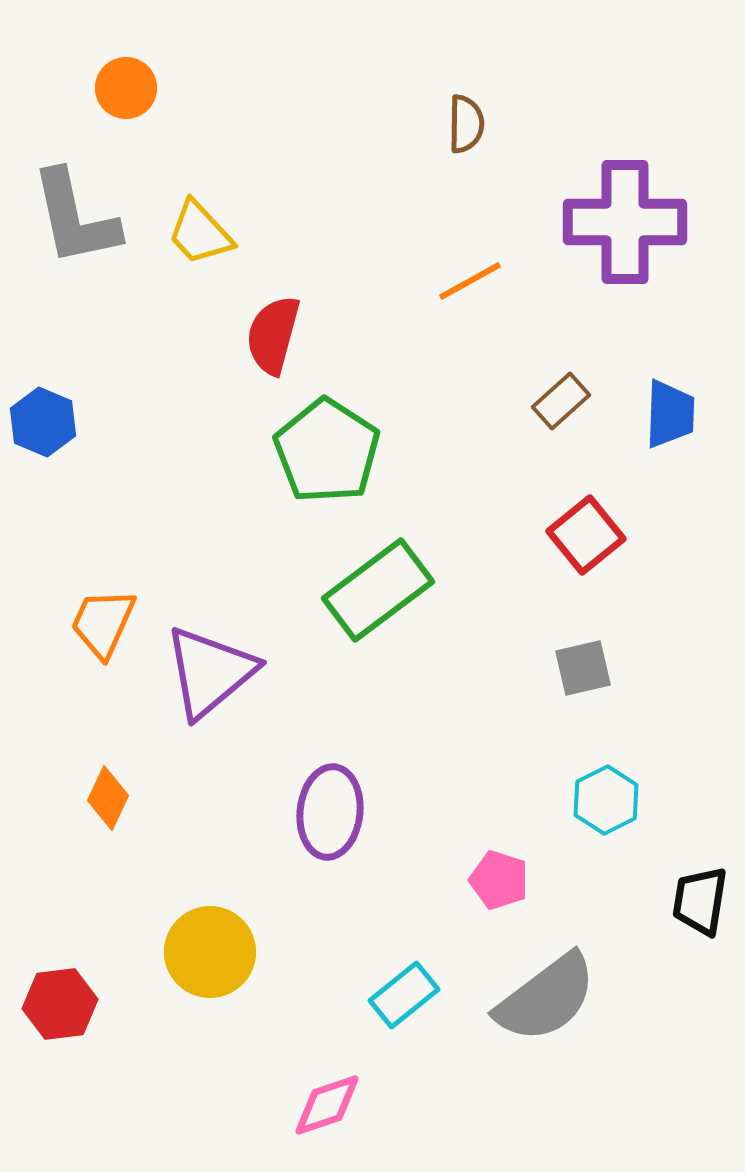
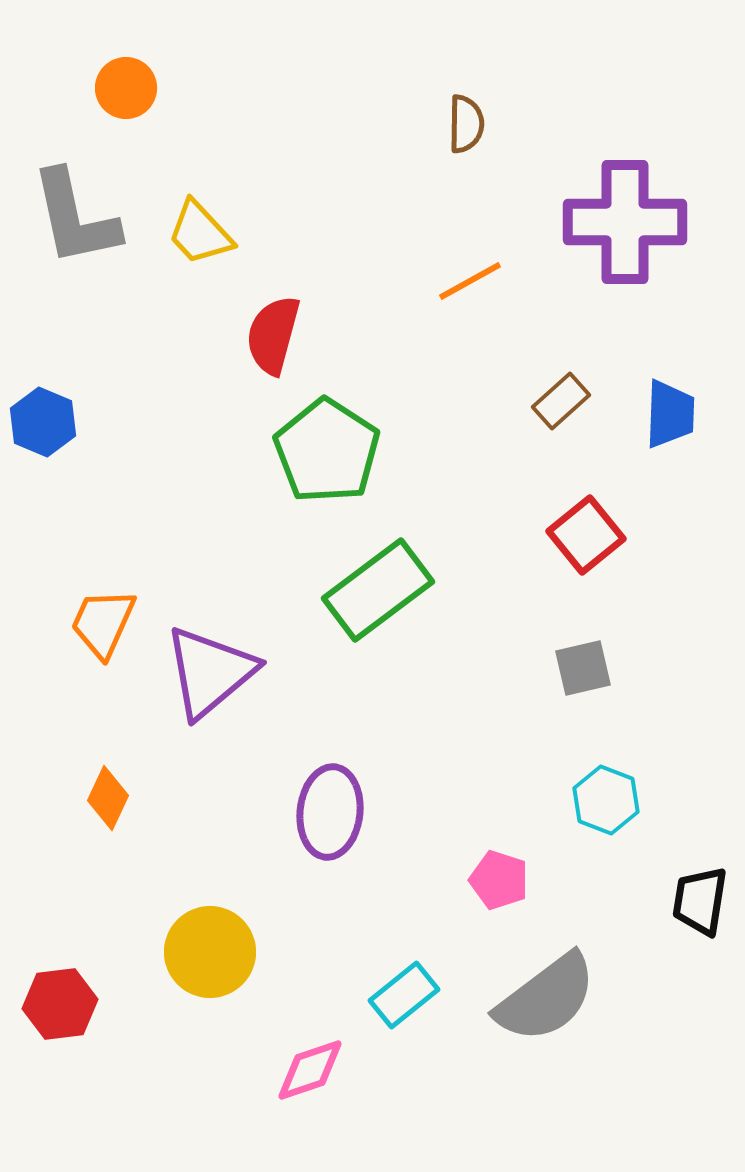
cyan hexagon: rotated 12 degrees counterclockwise
pink diamond: moved 17 px left, 35 px up
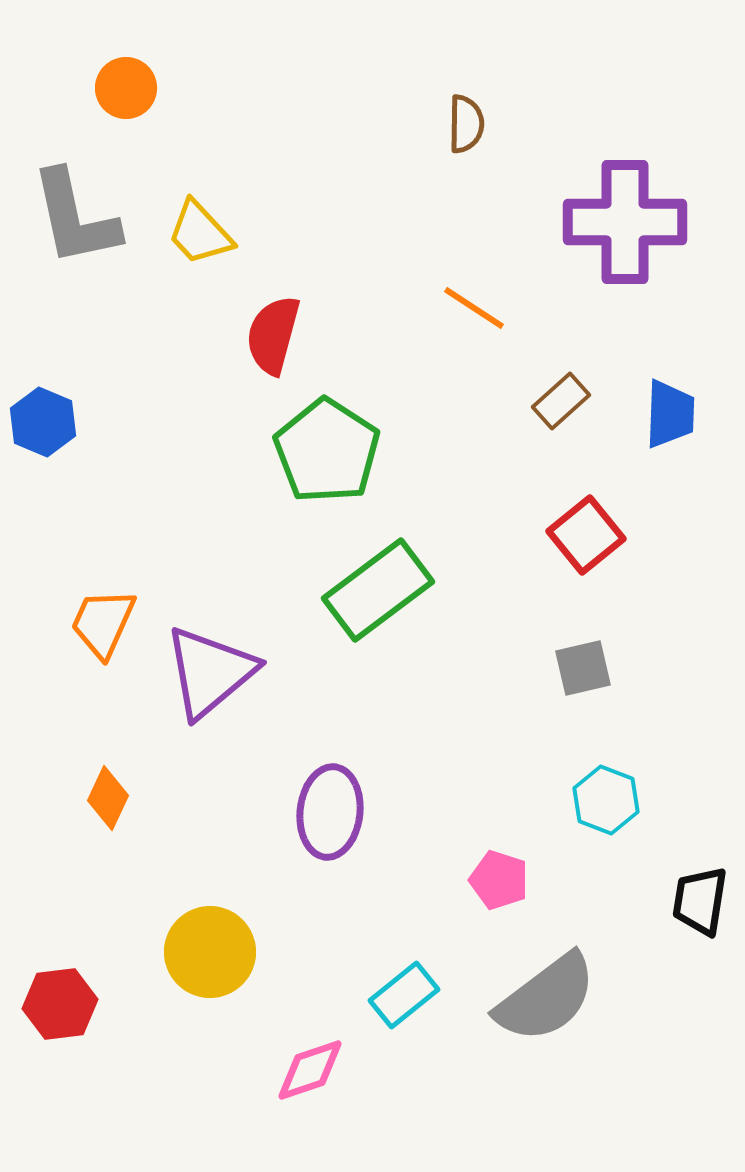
orange line: moved 4 px right, 27 px down; rotated 62 degrees clockwise
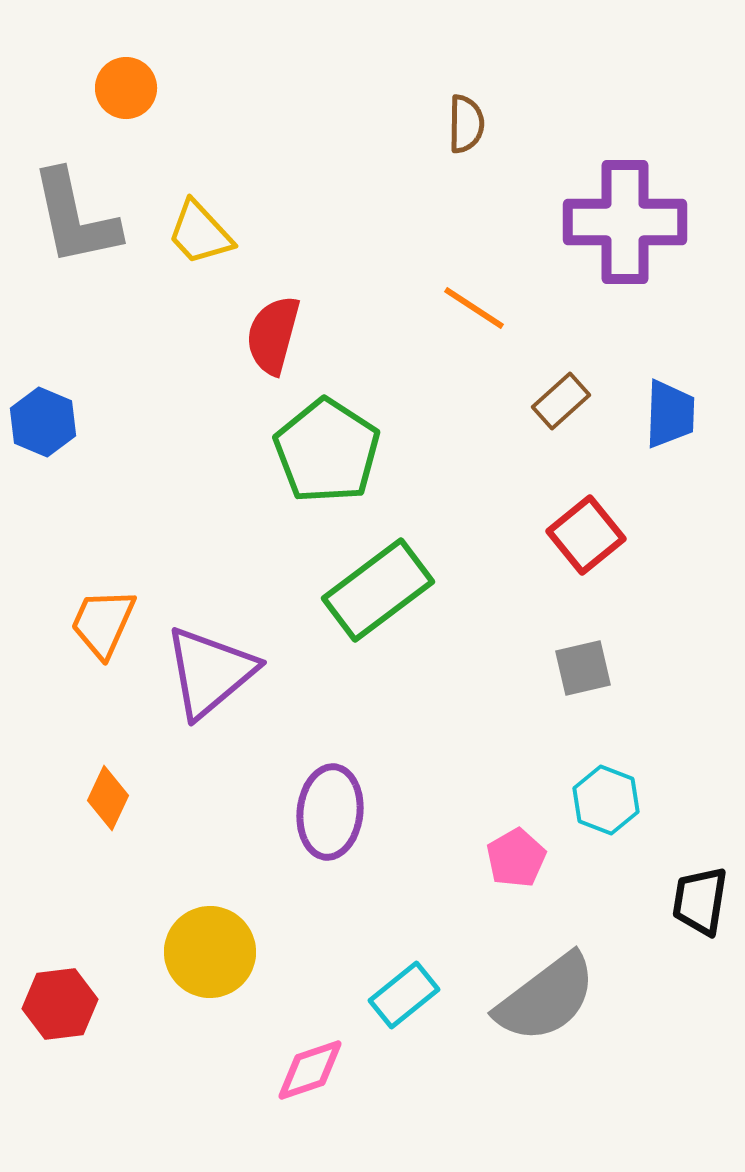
pink pentagon: moved 17 px right, 22 px up; rotated 24 degrees clockwise
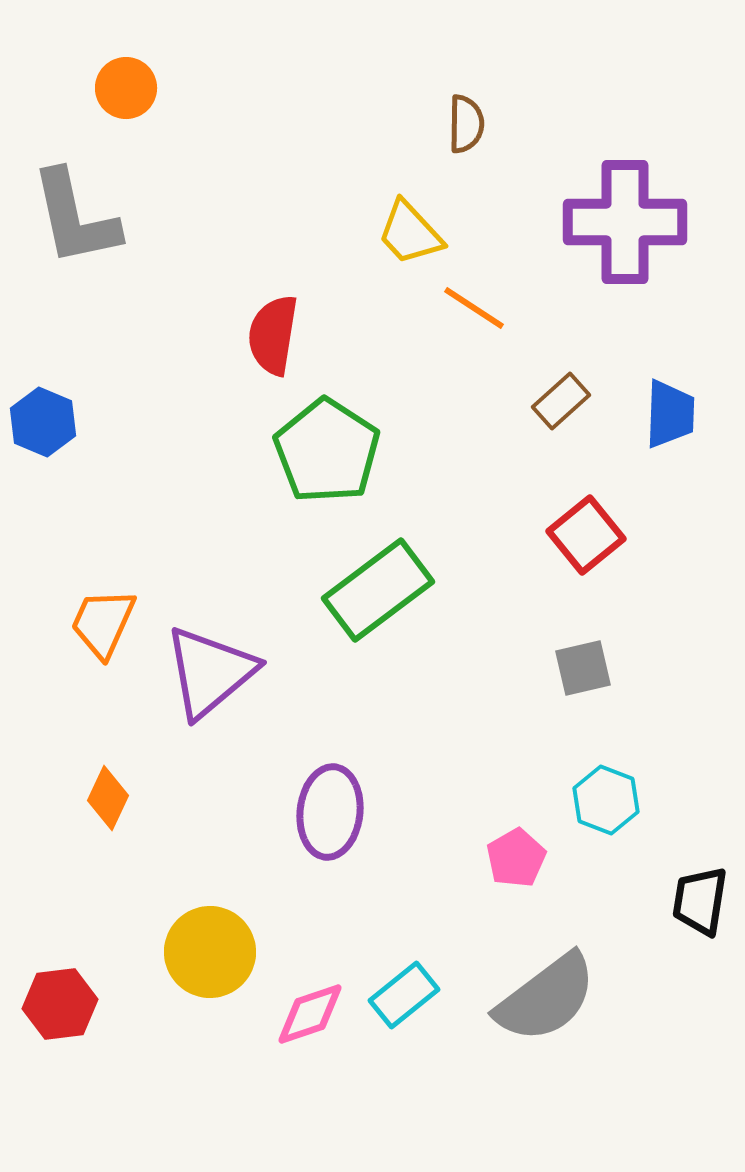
yellow trapezoid: moved 210 px right
red semicircle: rotated 6 degrees counterclockwise
pink diamond: moved 56 px up
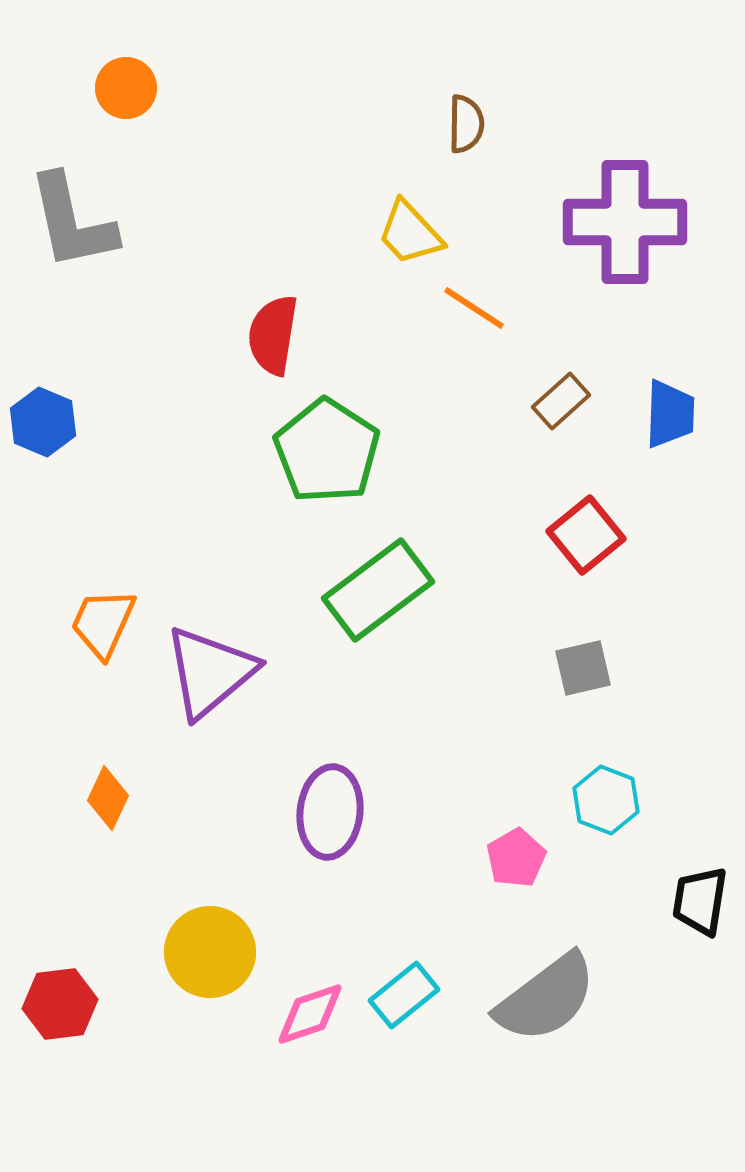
gray L-shape: moved 3 px left, 4 px down
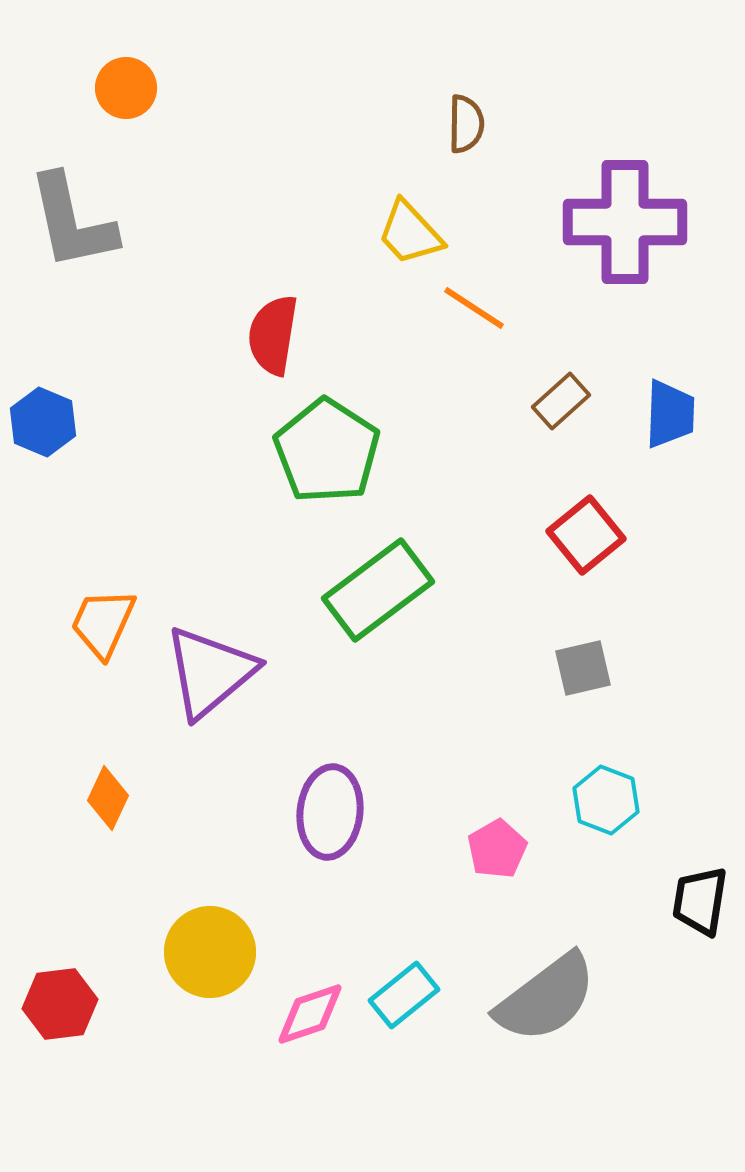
pink pentagon: moved 19 px left, 9 px up
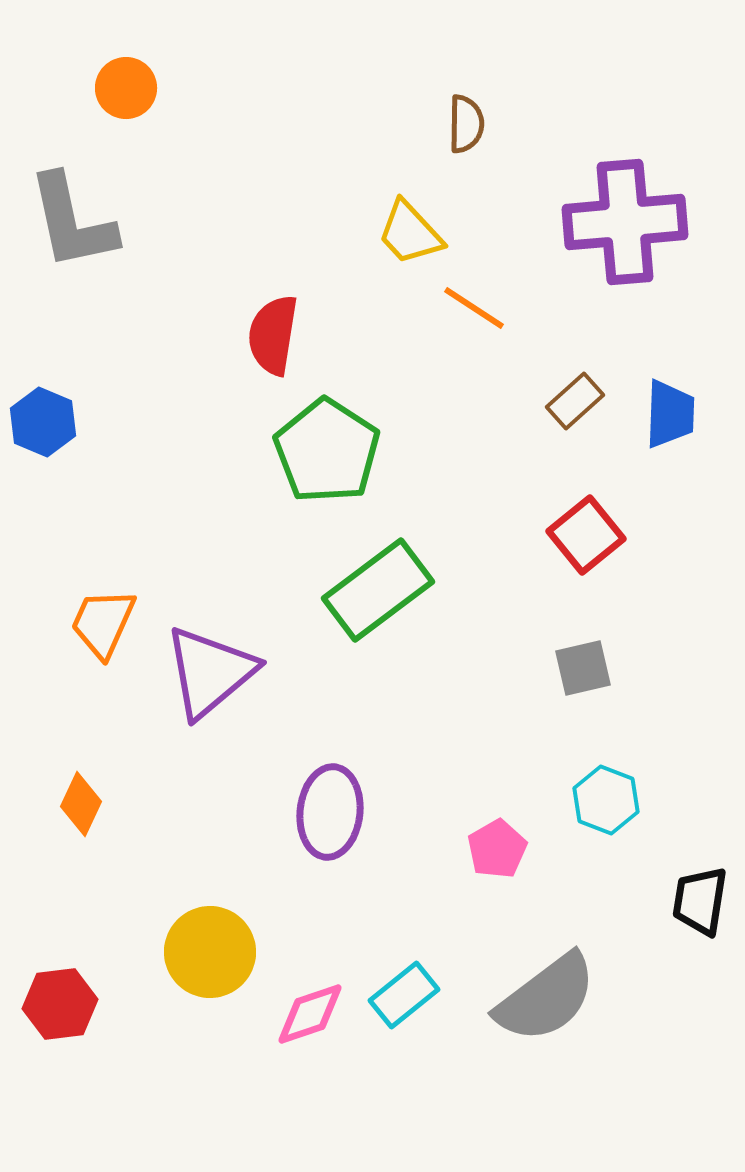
purple cross: rotated 5 degrees counterclockwise
brown rectangle: moved 14 px right
orange diamond: moved 27 px left, 6 px down
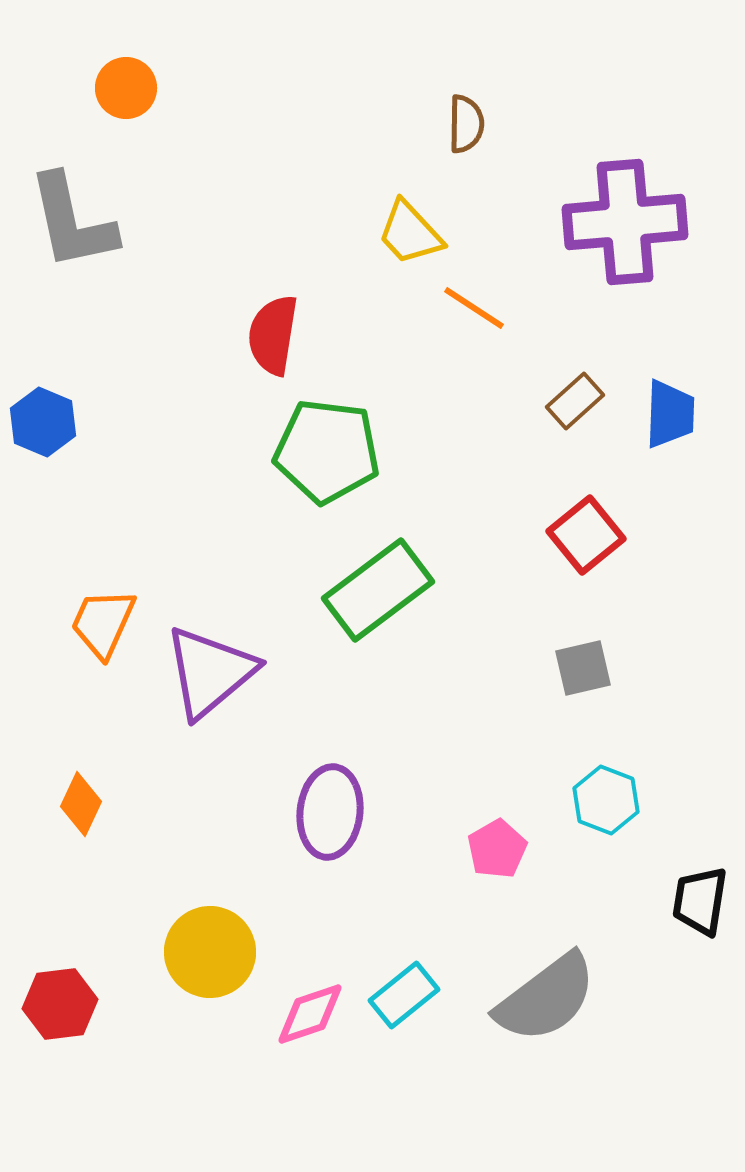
green pentagon: rotated 26 degrees counterclockwise
